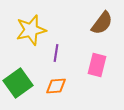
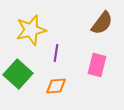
green square: moved 9 px up; rotated 12 degrees counterclockwise
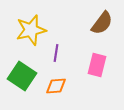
green square: moved 4 px right, 2 px down; rotated 8 degrees counterclockwise
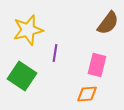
brown semicircle: moved 6 px right
yellow star: moved 3 px left
purple line: moved 1 px left
orange diamond: moved 31 px right, 8 px down
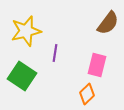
yellow star: moved 2 px left, 1 px down
orange diamond: rotated 40 degrees counterclockwise
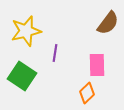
pink rectangle: rotated 15 degrees counterclockwise
orange diamond: moved 1 px up
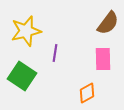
pink rectangle: moved 6 px right, 6 px up
orange diamond: rotated 15 degrees clockwise
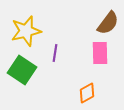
pink rectangle: moved 3 px left, 6 px up
green square: moved 6 px up
